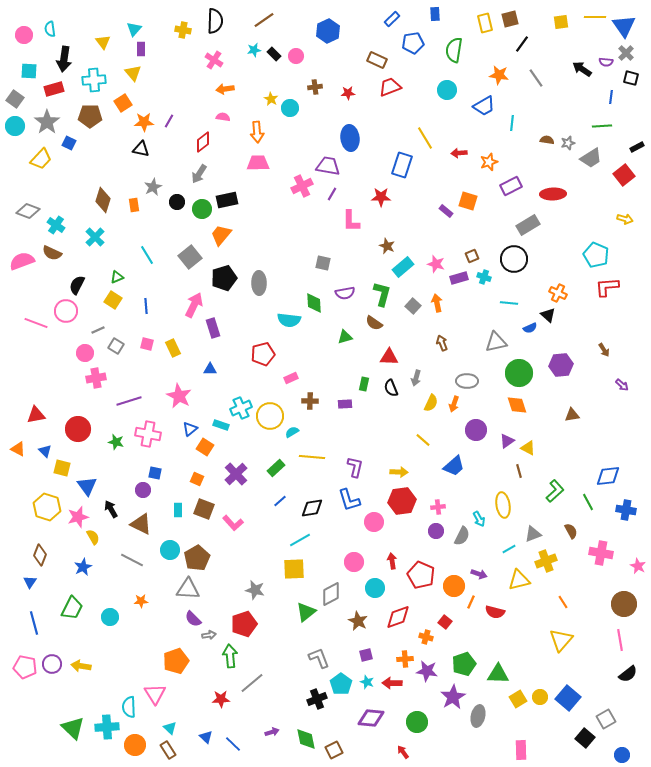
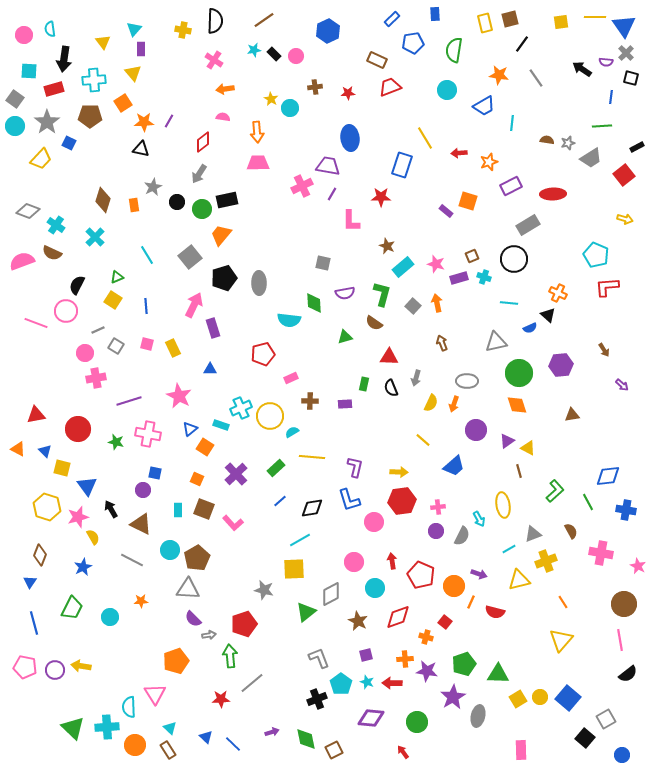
gray star at (255, 590): moved 9 px right
purple circle at (52, 664): moved 3 px right, 6 px down
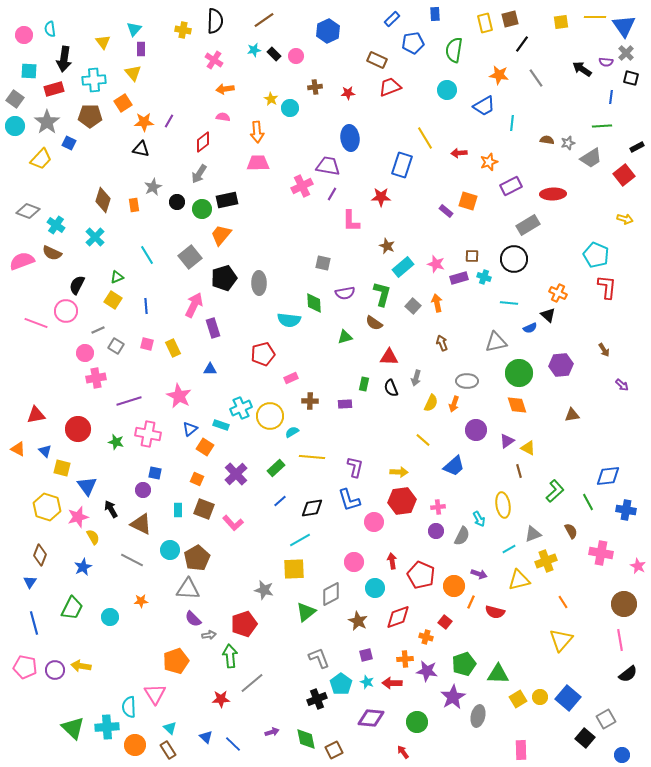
brown square at (472, 256): rotated 24 degrees clockwise
red L-shape at (607, 287): rotated 100 degrees clockwise
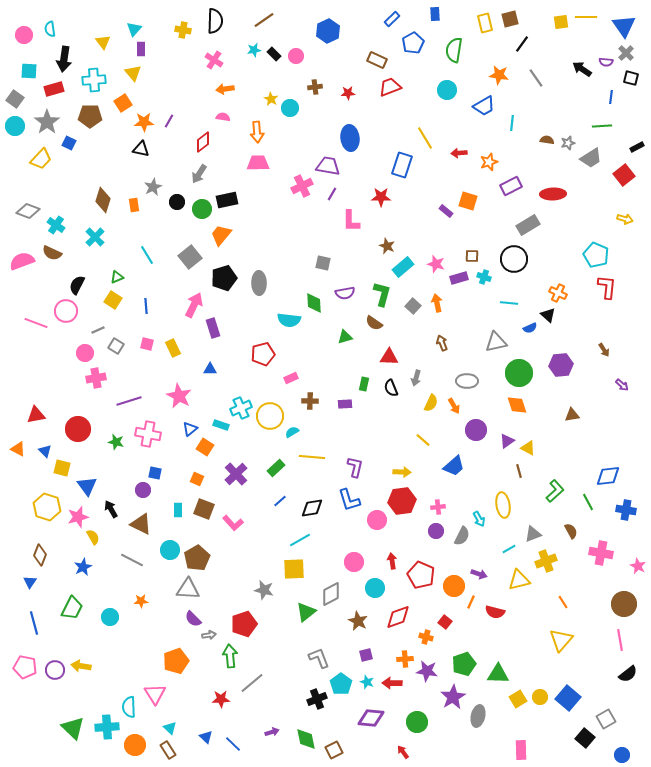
yellow line at (595, 17): moved 9 px left
blue pentagon at (413, 43): rotated 20 degrees counterclockwise
orange arrow at (454, 404): moved 2 px down; rotated 49 degrees counterclockwise
yellow arrow at (399, 472): moved 3 px right
pink circle at (374, 522): moved 3 px right, 2 px up
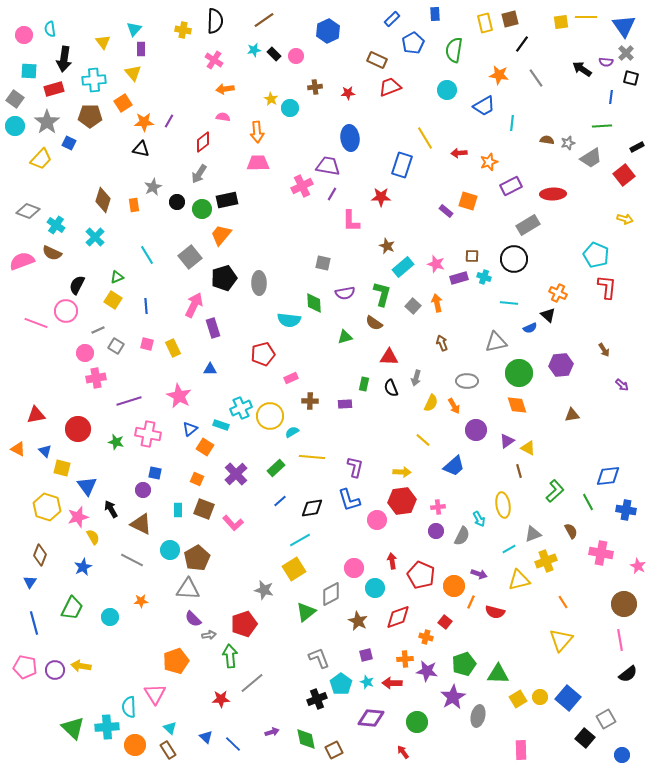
pink circle at (354, 562): moved 6 px down
yellow square at (294, 569): rotated 30 degrees counterclockwise
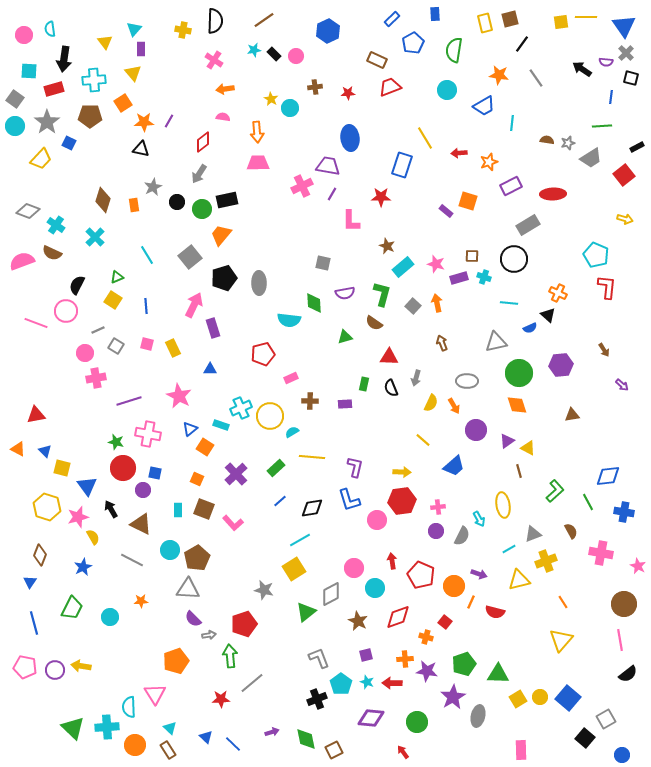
yellow triangle at (103, 42): moved 2 px right
red circle at (78, 429): moved 45 px right, 39 px down
blue cross at (626, 510): moved 2 px left, 2 px down
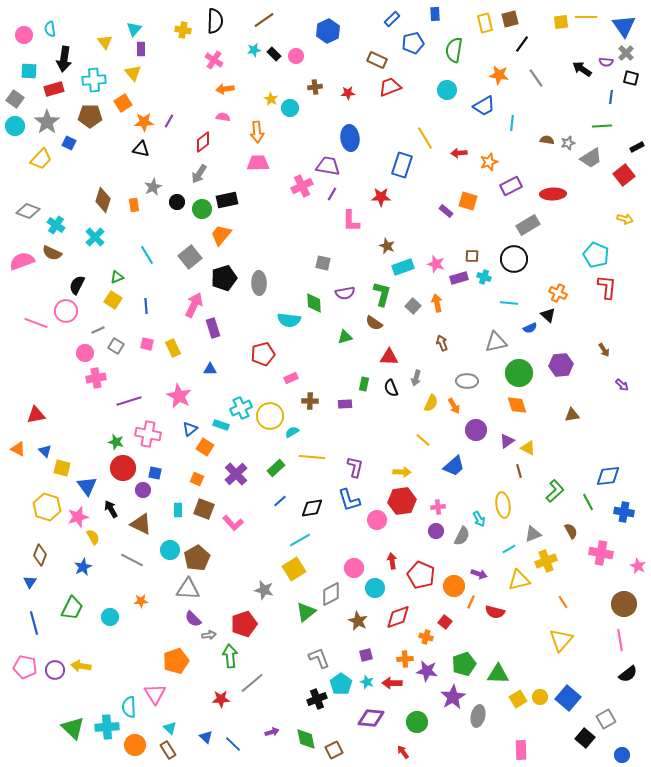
blue pentagon at (413, 43): rotated 15 degrees clockwise
cyan rectangle at (403, 267): rotated 20 degrees clockwise
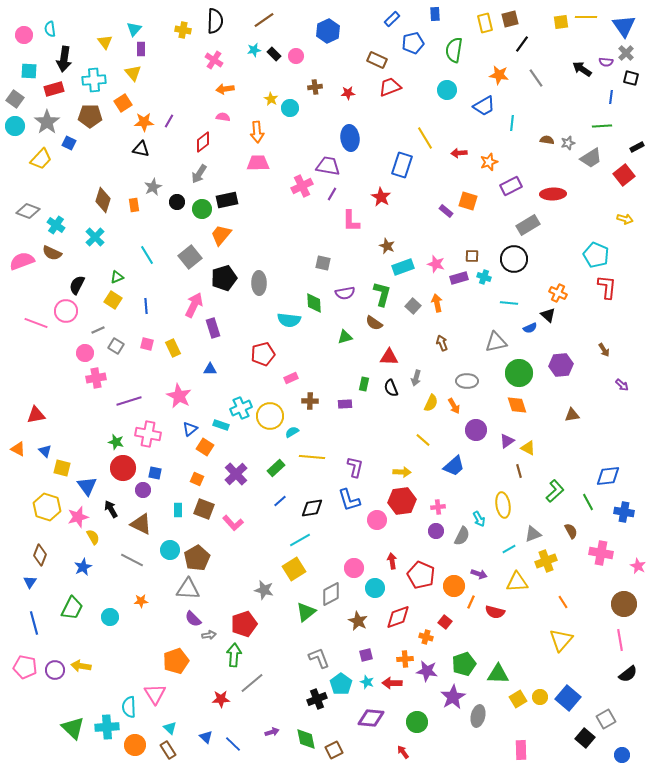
red star at (381, 197): rotated 30 degrees clockwise
yellow triangle at (519, 580): moved 2 px left, 2 px down; rotated 10 degrees clockwise
green arrow at (230, 656): moved 4 px right, 1 px up; rotated 10 degrees clockwise
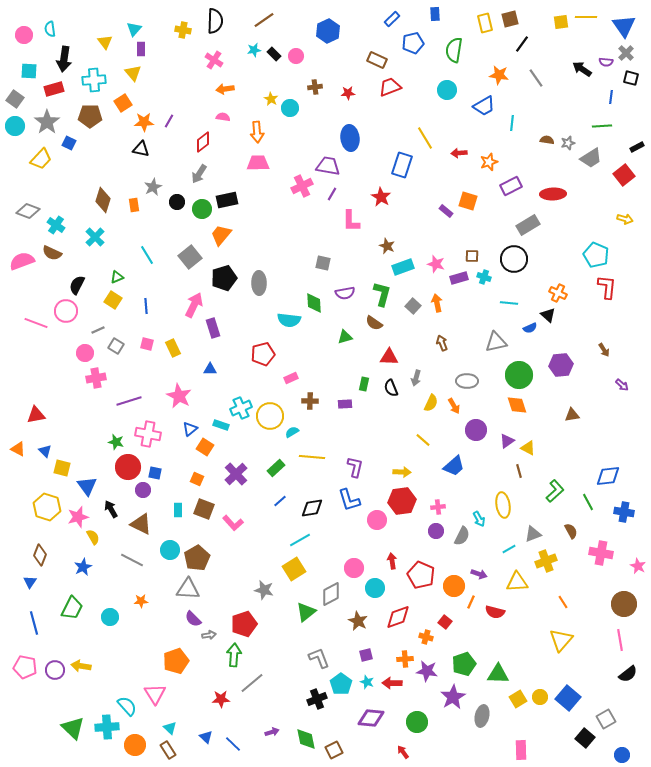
green circle at (519, 373): moved 2 px down
red circle at (123, 468): moved 5 px right, 1 px up
cyan semicircle at (129, 707): moved 2 px left, 1 px up; rotated 140 degrees clockwise
gray ellipse at (478, 716): moved 4 px right
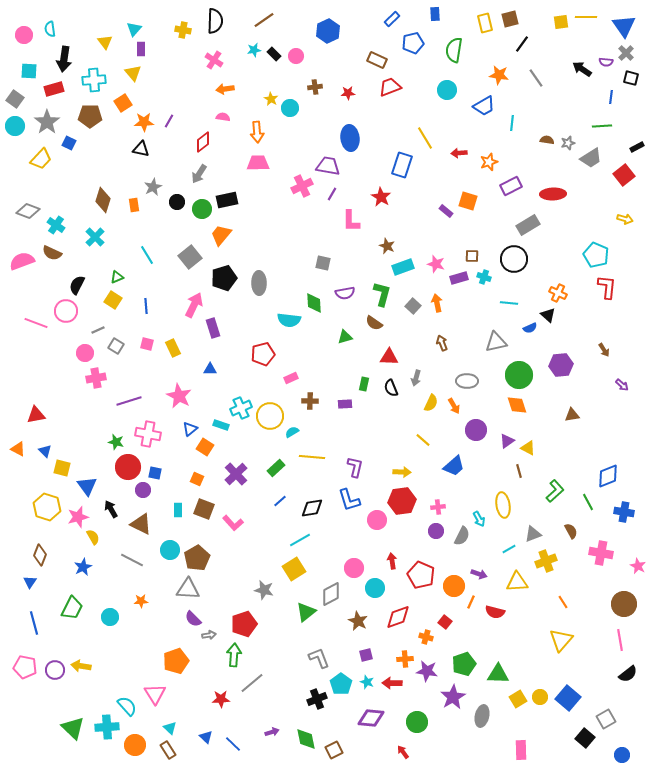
blue diamond at (608, 476): rotated 15 degrees counterclockwise
